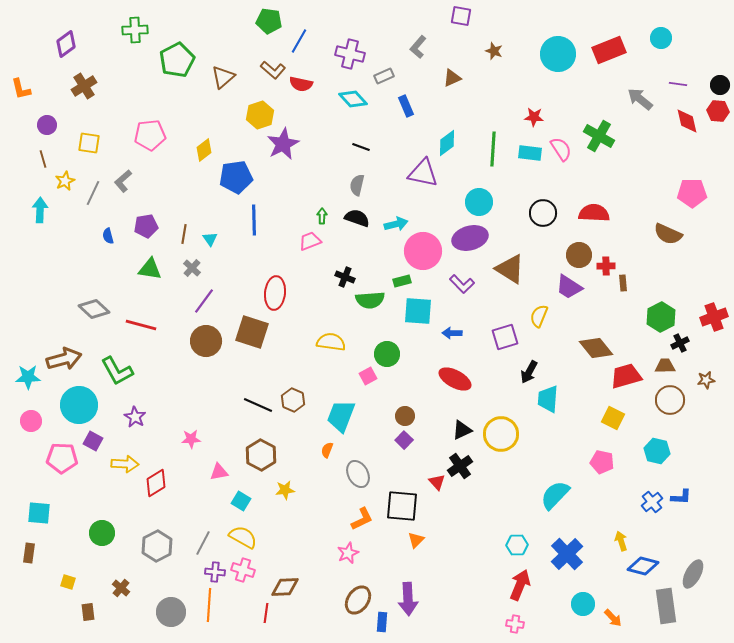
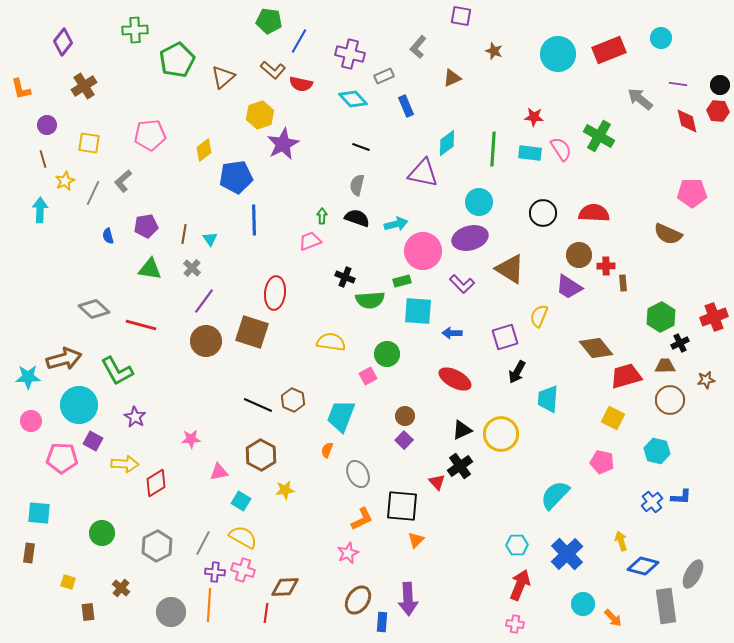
purple diamond at (66, 44): moved 3 px left, 2 px up; rotated 16 degrees counterclockwise
black arrow at (529, 372): moved 12 px left
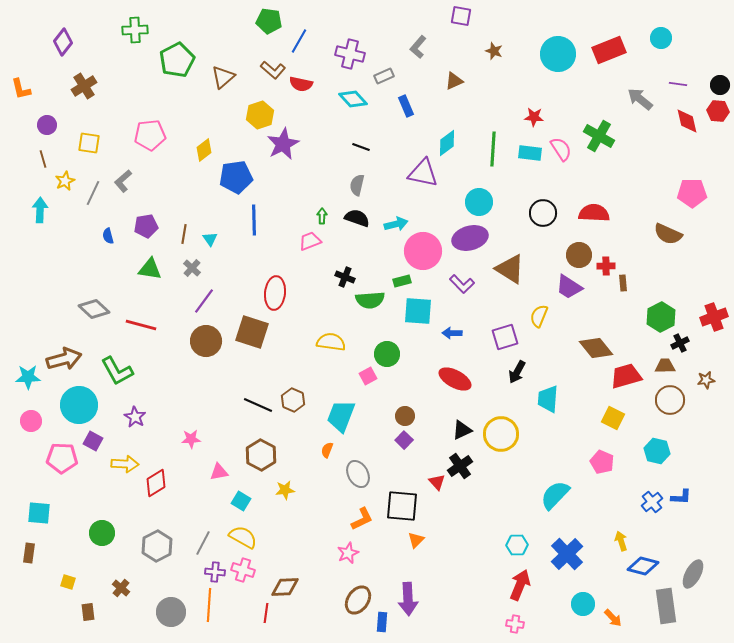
brown triangle at (452, 78): moved 2 px right, 3 px down
pink pentagon at (602, 462): rotated 10 degrees clockwise
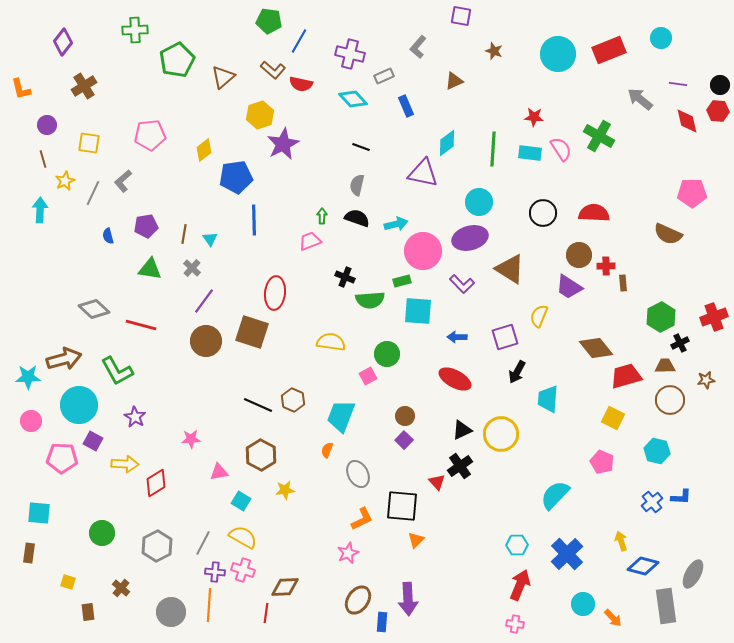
blue arrow at (452, 333): moved 5 px right, 4 px down
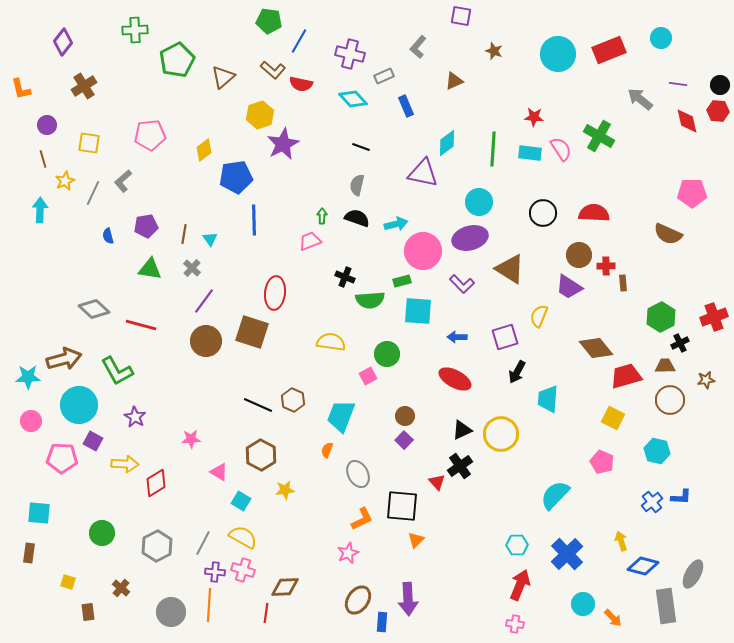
pink triangle at (219, 472): rotated 42 degrees clockwise
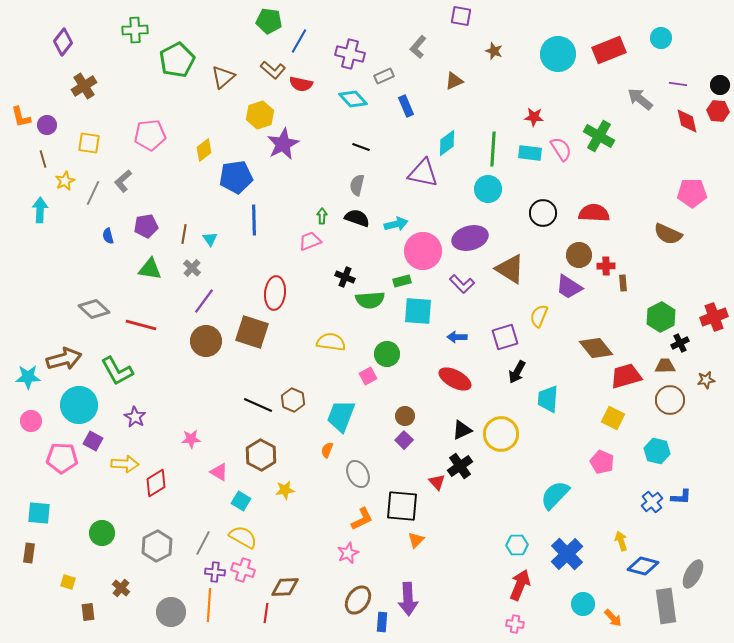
orange L-shape at (21, 89): moved 28 px down
cyan circle at (479, 202): moved 9 px right, 13 px up
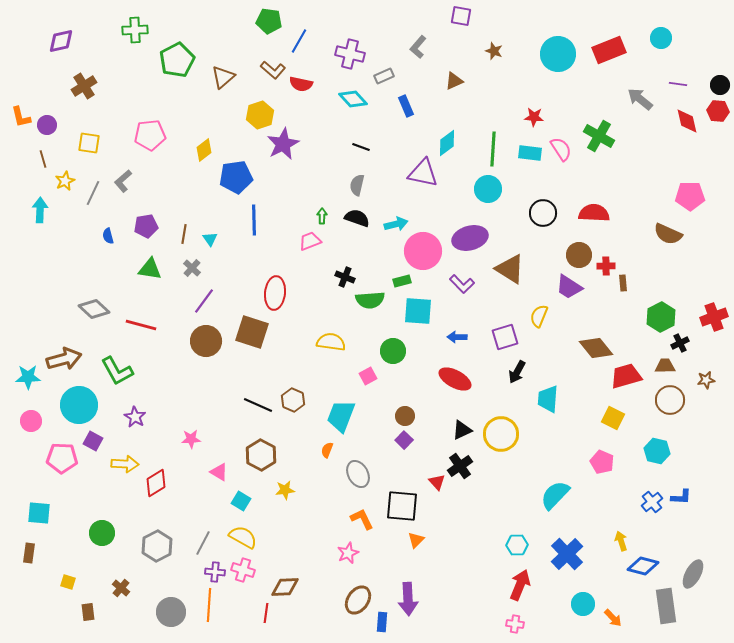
purple diamond at (63, 42): moved 2 px left, 1 px up; rotated 40 degrees clockwise
pink pentagon at (692, 193): moved 2 px left, 3 px down
green circle at (387, 354): moved 6 px right, 3 px up
orange L-shape at (362, 519): rotated 90 degrees counterclockwise
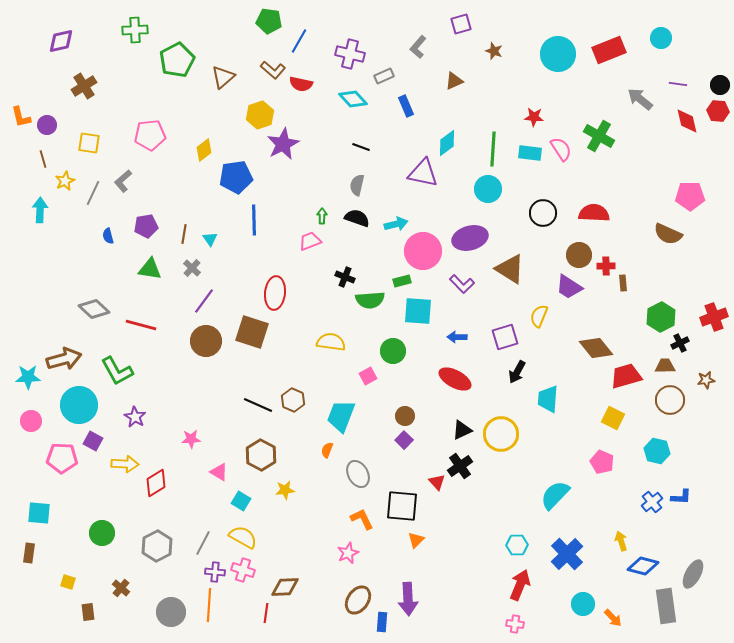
purple square at (461, 16): moved 8 px down; rotated 25 degrees counterclockwise
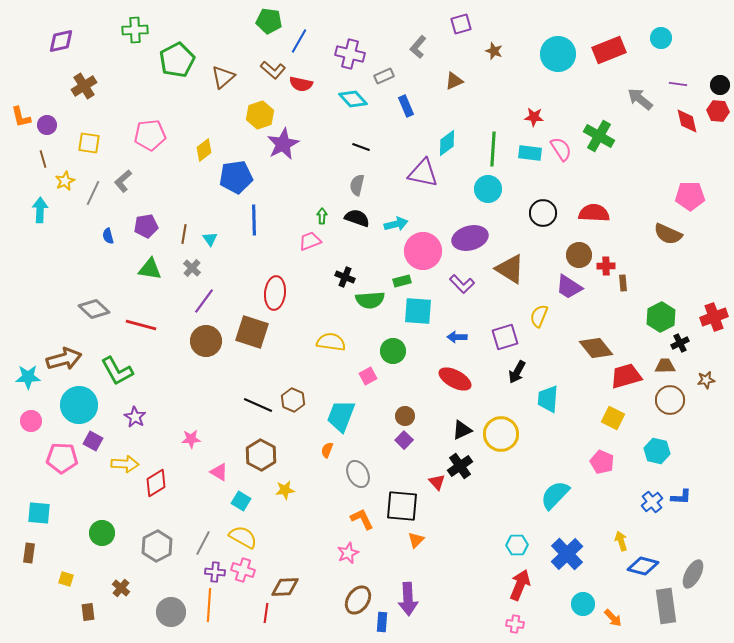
yellow square at (68, 582): moved 2 px left, 3 px up
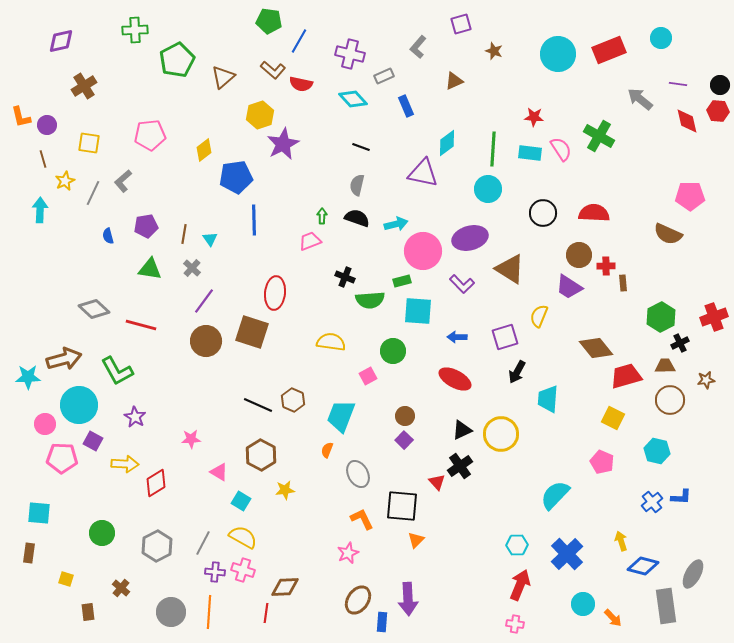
pink circle at (31, 421): moved 14 px right, 3 px down
orange line at (209, 605): moved 7 px down
